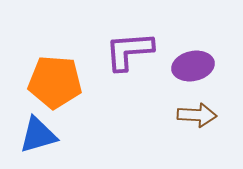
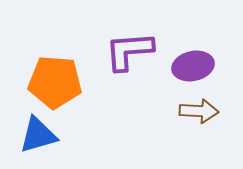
brown arrow: moved 2 px right, 4 px up
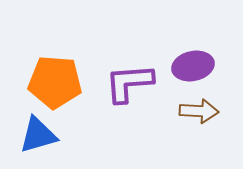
purple L-shape: moved 32 px down
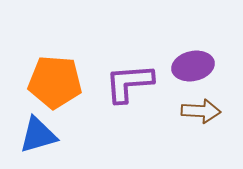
brown arrow: moved 2 px right
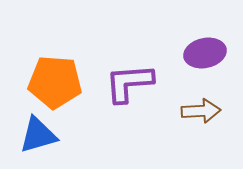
purple ellipse: moved 12 px right, 13 px up
brown arrow: rotated 6 degrees counterclockwise
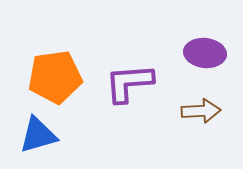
purple ellipse: rotated 18 degrees clockwise
orange pentagon: moved 5 px up; rotated 12 degrees counterclockwise
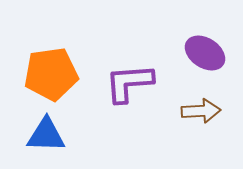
purple ellipse: rotated 27 degrees clockwise
orange pentagon: moved 4 px left, 3 px up
blue triangle: moved 8 px right; rotated 18 degrees clockwise
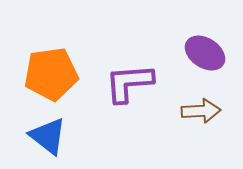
blue triangle: moved 2 px right, 1 px down; rotated 36 degrees clockwise
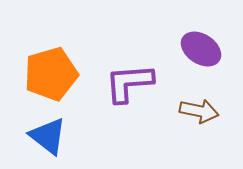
purple ellipse: moved 4 px left, 4 px up
orange pentagon: rotated 8 degrees counterclockwise
brown arrow: moved 2 px left; rotated 15 degrees clockwise
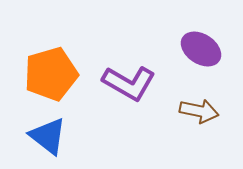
purple L-shape: rotated 146 degrees counterclockwise
